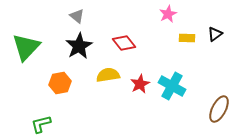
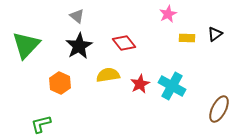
green triangle: moved 2 px up
orange hexagon: rotated 25 degrees counterclockwise
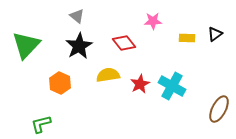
pink star: moved 15 px left, 7 px down; rotated 24 degrees clockwise
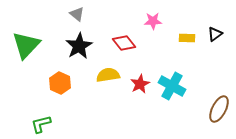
gray triangle: moved 2 px up
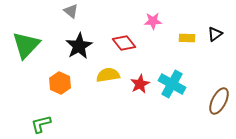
gray triangle: moved 6 px left, 3 px up
cyan cross: moved 2 px up
brown ellipse: moved 8 px up
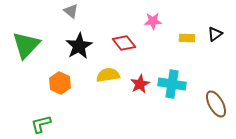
cyan cross: rotated 20 degrees counterclockwise
brown ellipse: moved 3 px left, 3 px down; rotated 56 degrees counterclockwise
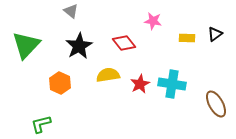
pink star: rotated 12 degrees clockwise
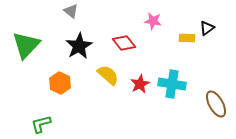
black triangle: moved 8 px left, 6 px up
yellow semicircle: rotated 50 degrees clockwise
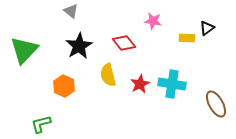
green triangle: moved 2 px left, 5 px down
yellow semicircle: rotated 145 degrees counterclockwise
orange hexagon: moved 4 px right, 3 px down
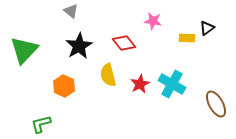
cyan cross: rotated 20 degrees clockwise
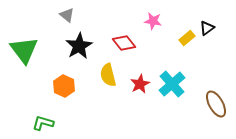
gray triangle: moved 4 px left, 4 px down
yellow rectangle: rotated 42 degrees counterclockwise
green triangle: rotated 20 degrees counterclockwise
cyan cross: rotated 20 degrees clockwise
green L-shape: moved 2 px right, 1 px up; rotated 30 degrees clockwise
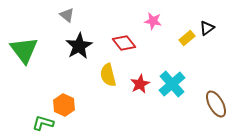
orange hexagon: moved 19 px down
